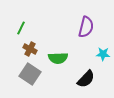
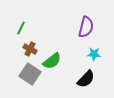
cyan star: moved 9 px left
green semicircle: moved 6 px left, 3 px down; rotated 36 degrees counterclockwise
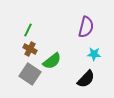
green line: moved 7 px right, 2 px down
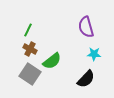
purple semicircle: rotated 150 degrees clockwise
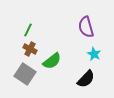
cyan star: rotated 24 degrees clockwise
gray square: moved 5 px left
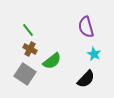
green line: rotated 64 degrees counterclockwise
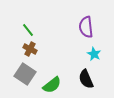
purple semicircle: rotated 10 degrees clockwise
green semicircle: moved 24 px down
black semicircle: rotated 114 degrees clockwise
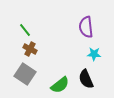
green line: moved 3 px left
cyan star: rotated 24 degrees counterclockwise
green semicircle: moved 8 px right
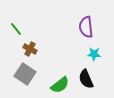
green line: moved 9 px left, 1 px up
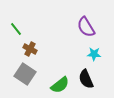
purple semicircle: rotated 25 degrees counterclockwise
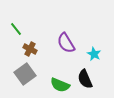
purple semicircle: moved 20 px left, 16 px down
cyan star: rotated 24 degrees clockwise
gray square: rotated 20 degrees clockwise
black semicircle: moved 1 px left
green semicircle: rotated 60 degrees clockwise
